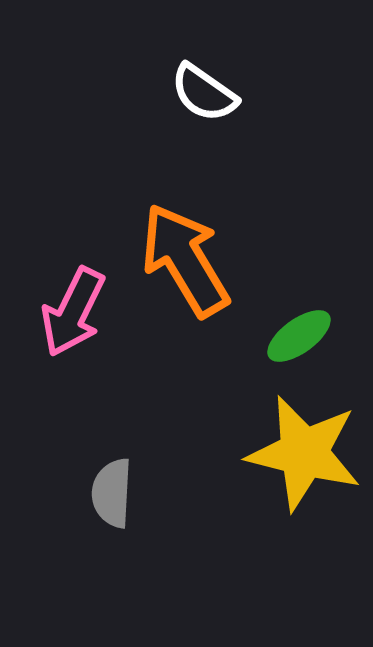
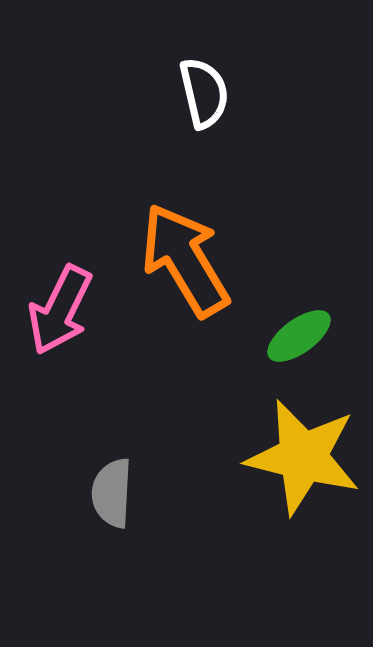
white semicircle: rotated 138 degrees counterclockwise
pink arrow: moved 13 px left, 2 px up
yellow star: moved 1 px left, 4 px down
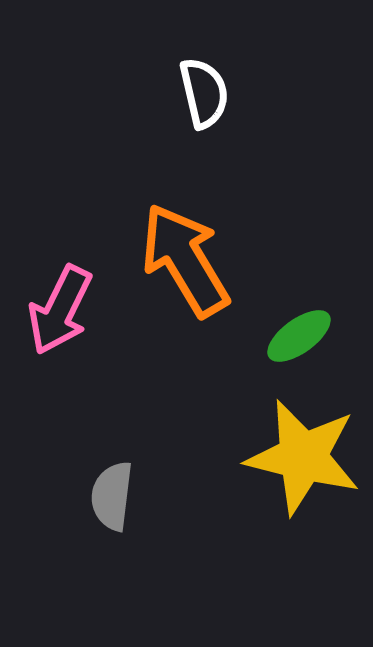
gray semicircle: moved 3 px down; rotated 4 degrees clockwise
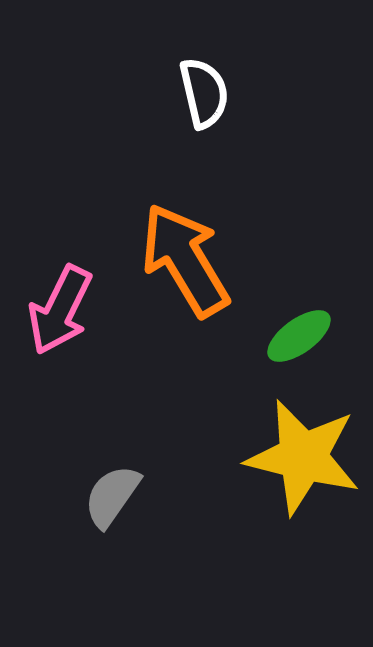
gray semicircle: rotated 28 degrees clockwise
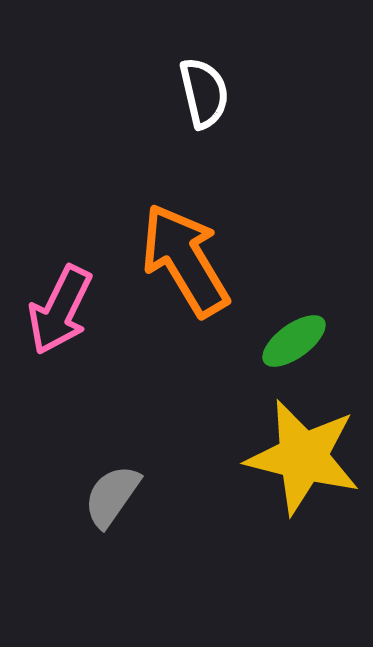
green ellipse: moved 5 px left, 5 px down
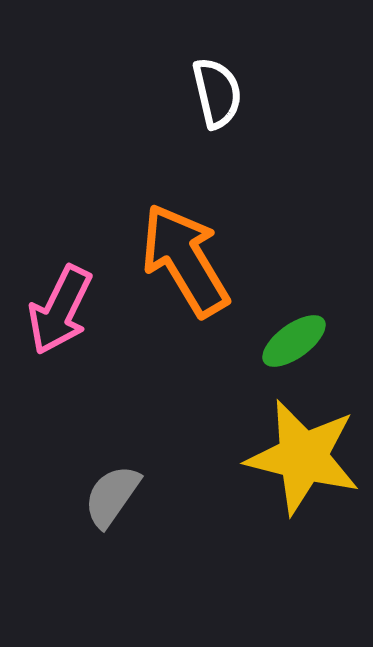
white semicircle: moved 13 px right
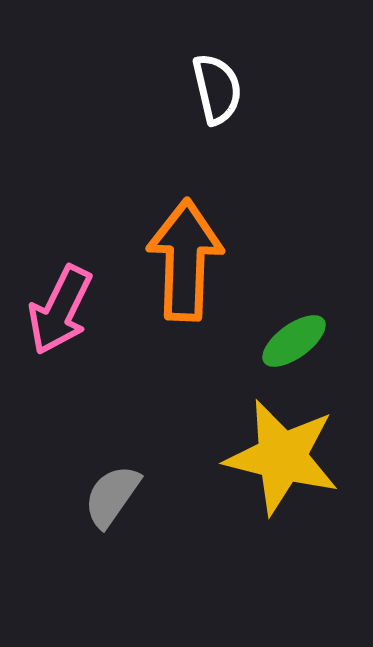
white semicircle: moved 4 px up
orange arrow: rotated 33 degrees clockwise
yellow star: moved 21 px left
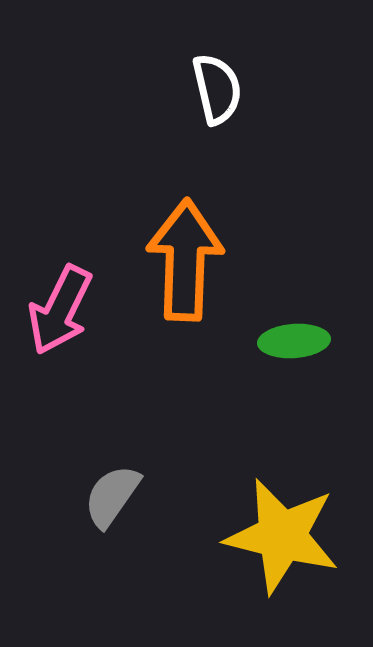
green ellipse: rotated 32 degrees clockwise
yellow star: moved 79 px down
